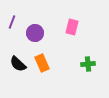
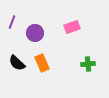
pink rectangle: rotated 56 degrees clockwise
black semicircle: moved 1 px left, 1 px up
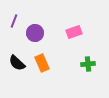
purple line: moved 2 px right, 1 px up
pink rectangle: moved 2 px right, 5 px down
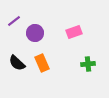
purple line: rotated 32 degrees clockwise
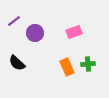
orange rectangle: moved 25 px right, 4 px down
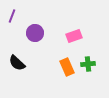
purple line: moved 2 px left, 5 px up; rotated 32 degrees counterclockwise
pink rectangle: moved 4 px down
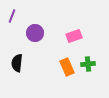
black semicircle: rotated 54 degrees clockwise
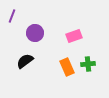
black semicircle: moved 8 px right, 2 px up; rotated 48 degrees clockwise
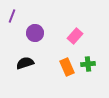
pink rectangle: moved 1 px right; rotated 28 degrees counterclockwise
black semicircle: moved 2 px down; rotated 18 degrees clockwise
